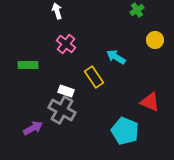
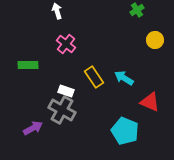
cyan arrow: moved 8 px right, 21 px down
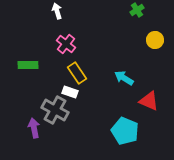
yellow rectangle: moved 17 px left, 4 px up
white rectangle: moved 4 px right, 1 px down
red triangle: moved 1 px left, 1 px up
gray cross: moved 7 px left
purple arrow: moved 1 px right; rotated 72 degrees counterclockwise
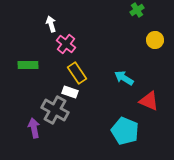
white arrow: moved 6 px left, 13 px down
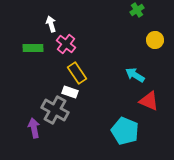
green rectangle: moved 5 px right, 17 px up
cyan arrow: moved 11 px right, 3 px up
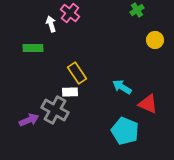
pink cross: moved 4 px right, 31 px up
cyan arrow: moved 13 px left, 12 px down
white rectangle: rotated 21 degrees counterclockwise
red triangle: moved 1 px left, 3 px down
purple arrow: moved 5 px left, 8 px up; rotated 78 degrees clockwise
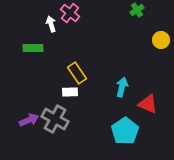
yellow circle: moved 6 px right
cyan arrow: rotated 72 degrees clockwise
gray cross: moved 9 px down
cyan pentagon: rotated 16 degrees clockwise
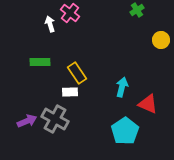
white arrow: moved 1 px left
green rectangle: moved 7 px right, 14 px down
purple arrow: moved 2 px left, 1 px down
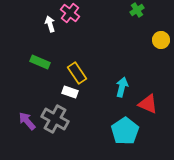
green rectangle: rotated 24 degrees clockwise
white rectangle: rotated 21 degrees clockwise
purple arrow: rotated 108 degrees counterclockwise
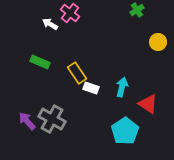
white arrow: rotated 42 degrees counterclockwise
yellow circle: moved 3 px left, 2 px down
white rectangle: moved 21 px right, 4 px up
red triangle: rotated 10 degrees clockwise
gray cross: moved 3 px left
